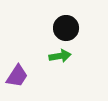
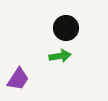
purple trapezoid: moved 1 px right, 3 px down
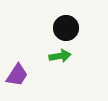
purple trapezoid: moved 1 px left, 4 px up
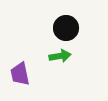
purple trapezoid: moved 3 px right, 1 px up; rotated 135 degrees clockwise
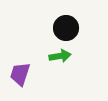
purple trapezoid: rotated 30 degrees clockwise
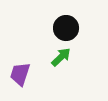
green arrow: moved 1 px right, 1 px down; rotated 35 degrees counterclockwise
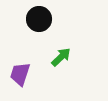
black circle: moved 27 px left, 9 px up
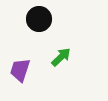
purple trapezoid: moved 4 px up
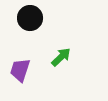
black circle: moved 9 px left, 1 px up
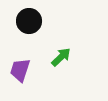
black circle: moved 1 px left, 3 px down
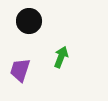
green arrow: rotated 25 degrees counterclockwise
